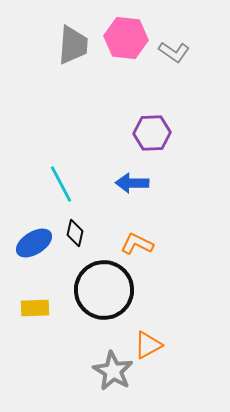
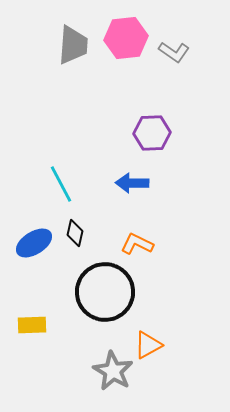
pink hexagon: rotated 12 degrees counterclockwise
black circle: moved 1 px right, 2 px down
yellow rectangle: moved 3 px left, 17 px down
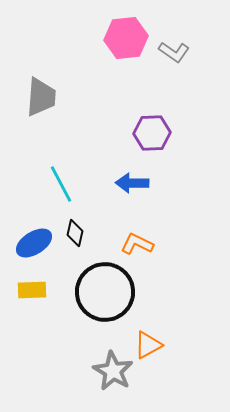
gray trapezoid: moved 32 px left, 52 px down
yellow rectangle: moved 35 px up
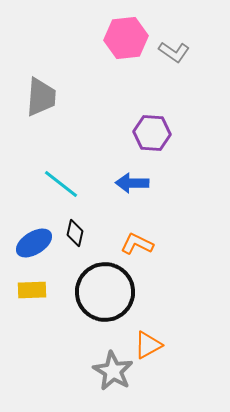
purple hexagon: rotated 6 degrees clockwise
cyan line: rotated 24 degrees counterclockwise
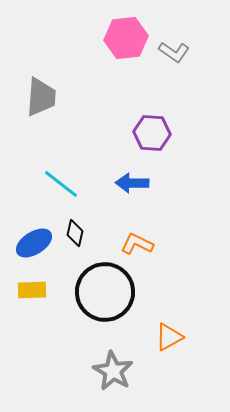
orange triangle: moved 21 px right, 8 px up
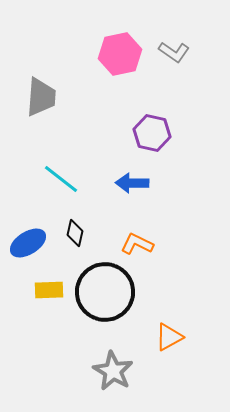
pink hexagon: moved 6 px left, 16 px down; rotated 6 degrees counterclockwise
purple hexagon: rotated 9 degrees clockwise
cyan line: moved 5 px up
blue ellipse: moved 6 px left
yellow rectangle: moved 17 px right
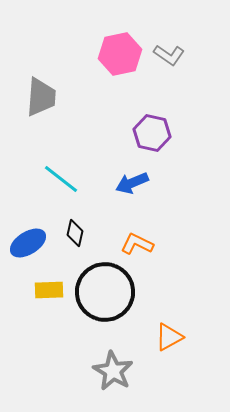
gray L-shape: moved 5 px left, 3 px down
blue arrow: rotated 24 degrees counterclockwise
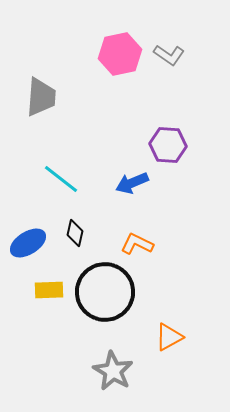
purple hexagon: moved 16 px right, 12 px down; rotated 9 degrees counterclockwise
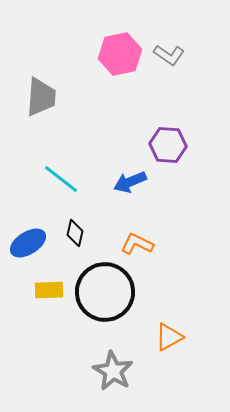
blue arrow: moved 2 px left, 1 px up
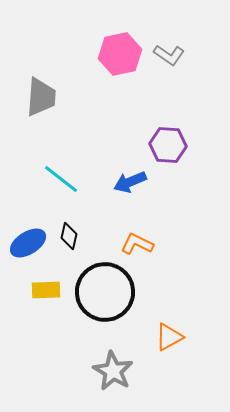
black diamond: moved 6 px left, 3 px down
yellow rectangle: moved 3 px left
